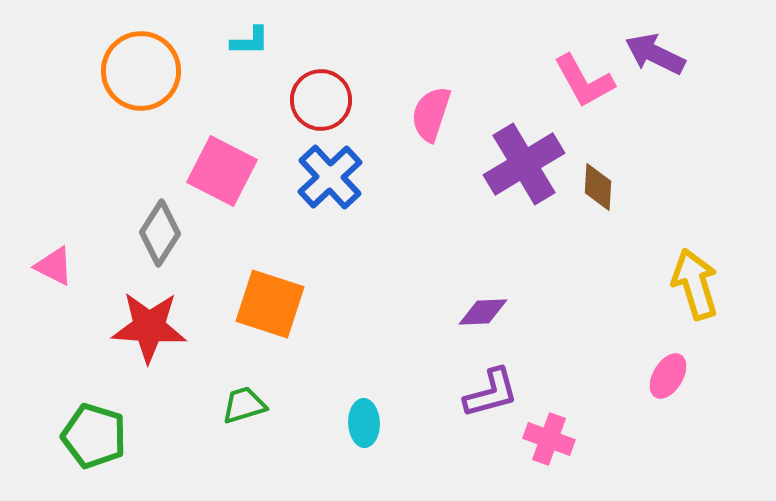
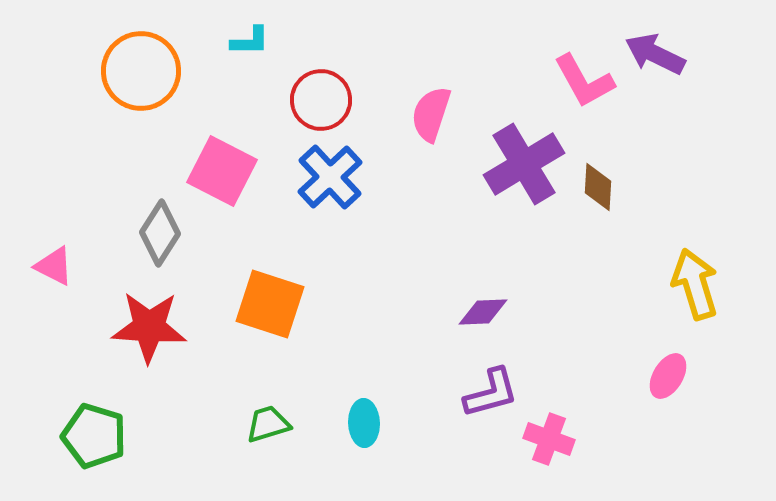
green trapezoid: moved 24 px right, 19 px down
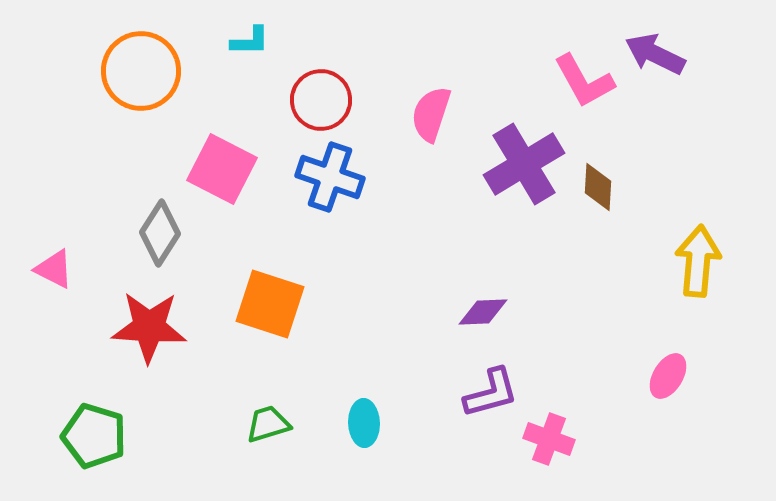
pink square: moved 2 px up
blue cross: rotated 28 degrees counterclockwise
pink triangle: moved 3 px down
yellow arrow: moved 3 px right, 23 px up; rotated 22 degrees clockwise
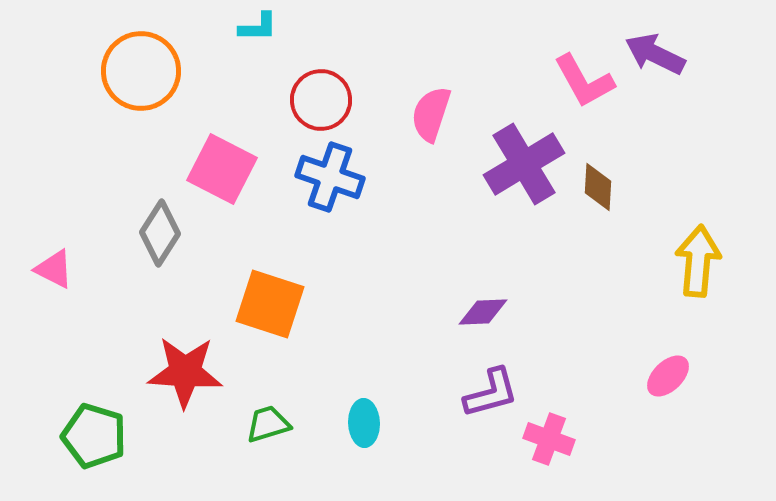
cyan L-shape: moved 8 px right, 14 px up
red star: moved 36 px right, 45 px down
pink ellipse: rotated 15 degrees clockwise
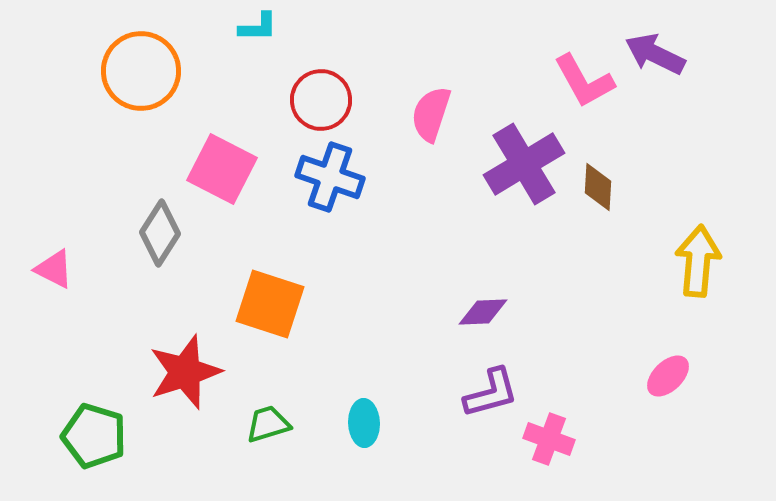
red star: rotated 22 degrees counterclockwise
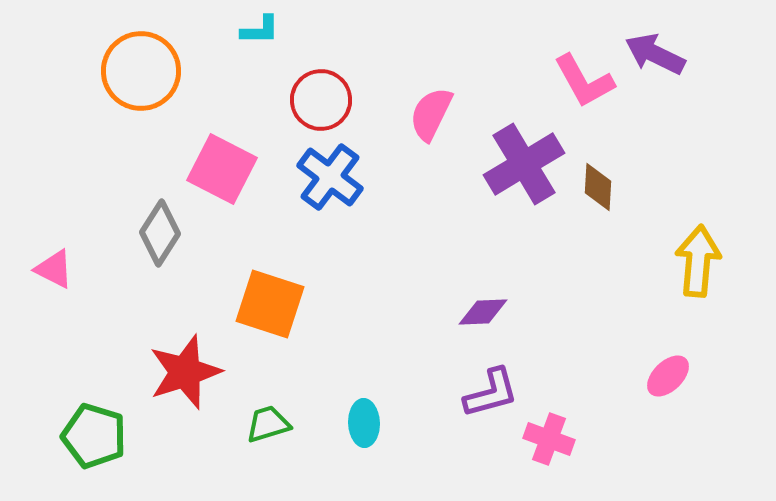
cyan L-shape: moved 2 px right, 3 px down
pink semicircle: rotated 8 degrees clockwise
blue cross: rotated 18 degrees clockwise
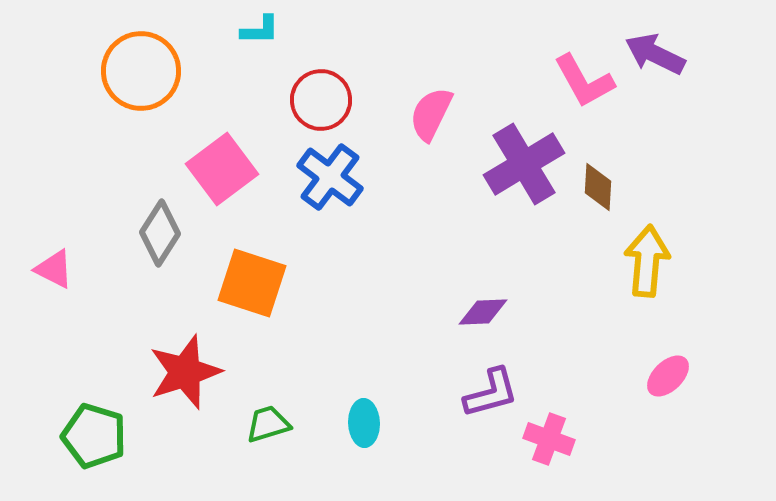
pink square: rotated 26 degrees clockwise
yellow arrow: moved 51 px left
orange square: moved 18 px left, 21 px up
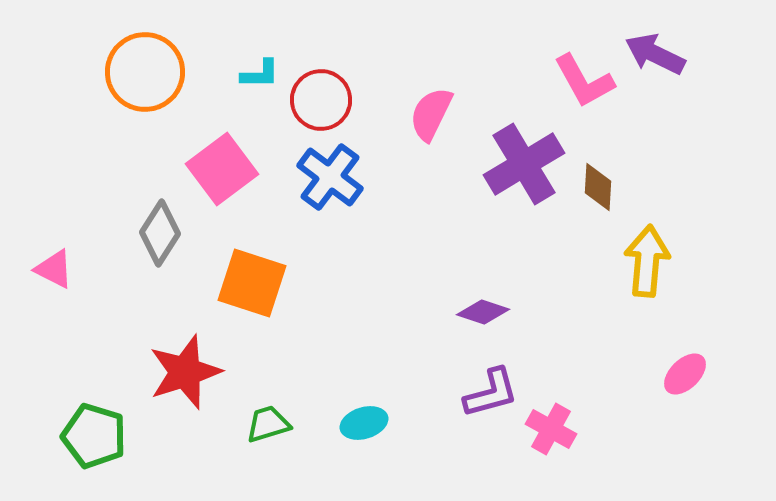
cyan L-shape: moved 44 px down
orange circle: moved 4 px right, 1 px down
purple diamond: rotated 21 degrees clockwise
pink ellipse: moved 17 px right, 2 px up
cyan ellipse: rotated 75 degrees clockwise
pink cross: moved 2 px right, 10 px up; rotated 9 degrees clockwise
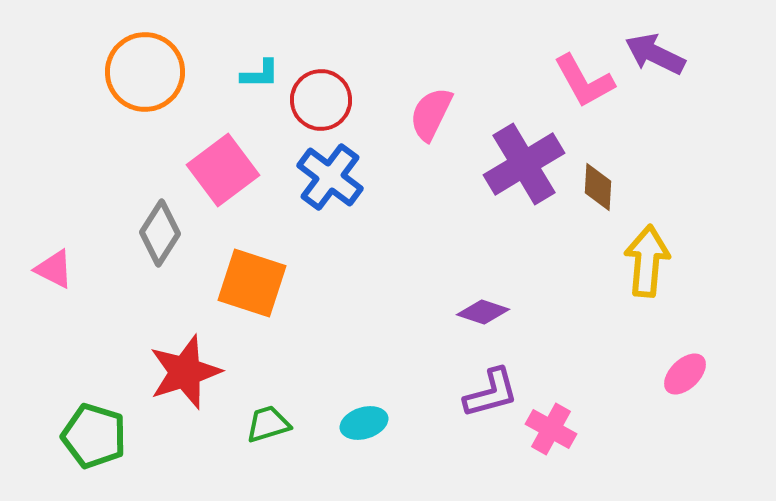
pink square: moved 1 px right, 1 px down
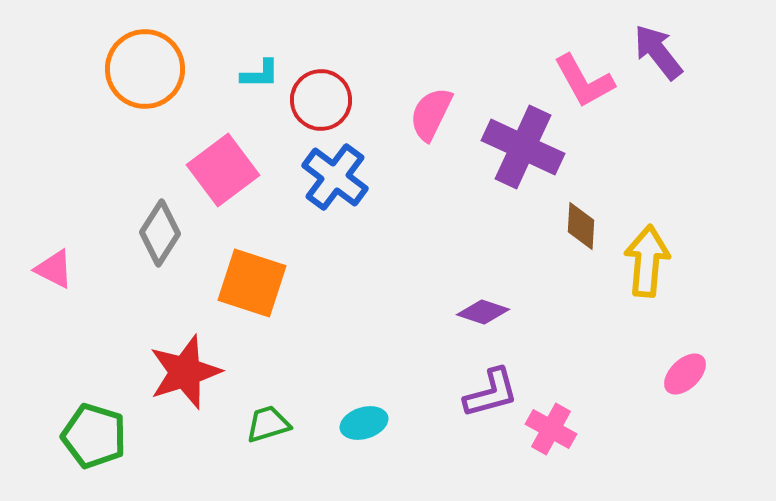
purple arrow: moved 3 px right, 2 px up; rotated 26 degrees clockwise
orange circle: moved 3 px up
purple cross: moved 1 px left, 17 px up; rotated 34 degrees counterclockwise
blue cross: moved 5 px right
brown diamond: moved 17 px left, 39 px down
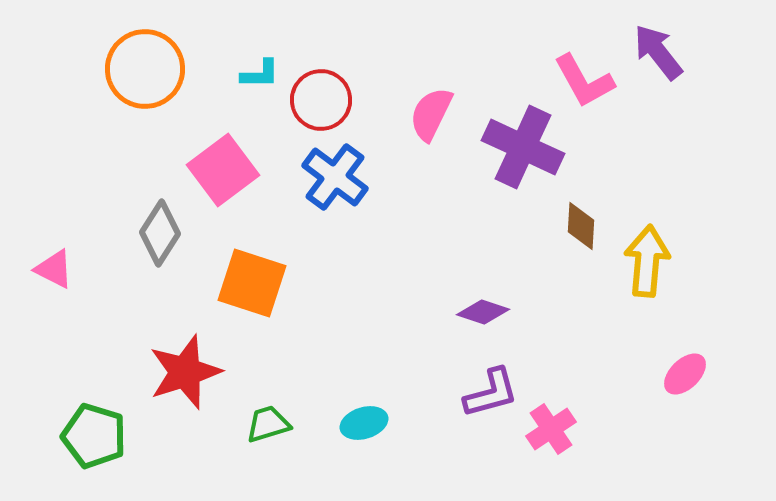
pink cross: rotated 27 degrees clockwise
